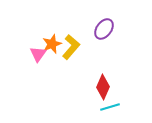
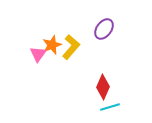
orange star: moved 1 px down
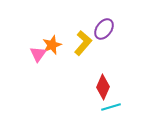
yellow L-shape: moved 12 px right, 4 px up
cyan line: moved 1 px right
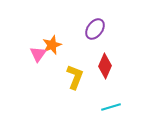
purple ellipse: moved 9 px left
yellow L-shape: moved 8 px left, 34 px down; rotated 20 degrees counterclockwise
red diamond: moved 2 px right, 21 px up
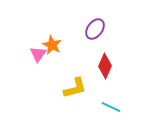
orange star: rotated 24 degrees counterclockwise
yellow L-shape: moved 11 px down; rotated 55 degrees clockwise
cyan line: rotated 42 degrees clockwise
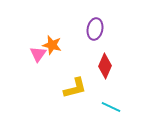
purple ellipse: rotated 25 degrees counterclockwise
orange star: rotated 12 degrees counterclockwise
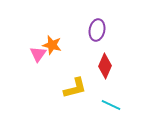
purple ellipse: moved 2 px right, 1 px down
cyan line: moved 2 px up
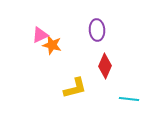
purple ellipse: rotated 15 degrees counterclockwise
pink triangle: moved 2 px right, 19 px up; rotated 30 degrees clockwise
cyan line: moved 18 px right, 6 px up; rotated 18 degrees counterclockwise
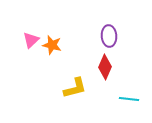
purple ellipse: moved 12 px right, 6 px down
pink triangle: moved 9 px left, 5 px down; rotated 18 degrees counterclockwise
red diamond: moved 1 px down
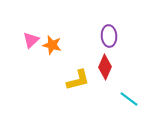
yellow L-shape: moved 3 px right, 8 px up
cyan line: rotated 30 degrees clockwise
